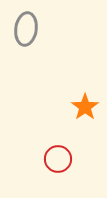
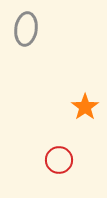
red circle: moved 1 px right, 1 px down
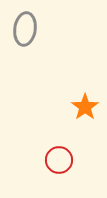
gray ellipse: moved 1 px left
